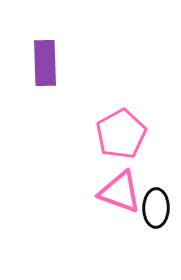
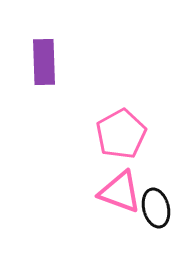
purple rectangle: moved 1 px left, 1 px up
black ellipse: rotated 15 degrees counterclockwise
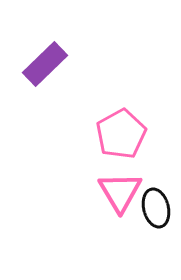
purple rectangle: moved 1 px right, 2 px down; rotated 48 degrees clockwise
pink triangle: rotated 39 degrees clockwise
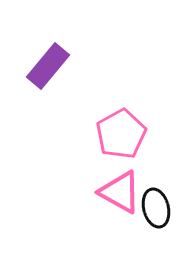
purple rectangle: moved 3 px right, 2 px down; rotated 6 degrees counterclockwise
pink triangle: rotated 30 degrees counterclockwise
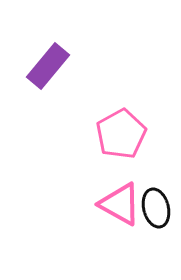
pink triangle: moved 12 px down
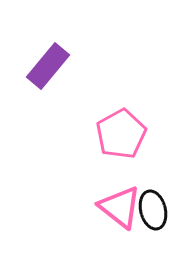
pink triangle: moved 3 px down; rotated 9 degrees clockwise
black ellipse: moved 3 px left, 2 px down
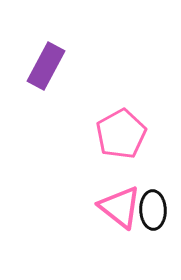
purple rectangle: moved 2 px left; rotated 12 degrees counterclockwise
black ellipse: rotated 12 degrees clockwise
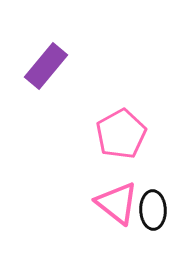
purple rectangle: rotated 12 degrees clockwise
pink triangle: moved 3 px left, 4 px up
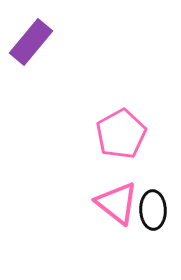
purple rectangle: moved 15 px left, 24 px up
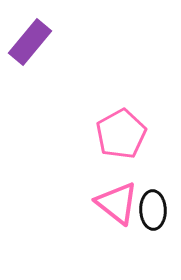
purple rectangle: moved 1 px left
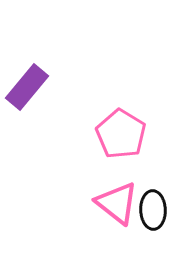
purple rectangle: moved 3 px left, 45 px down
pink pentagon: rotated 12 degrees counterclockwise
